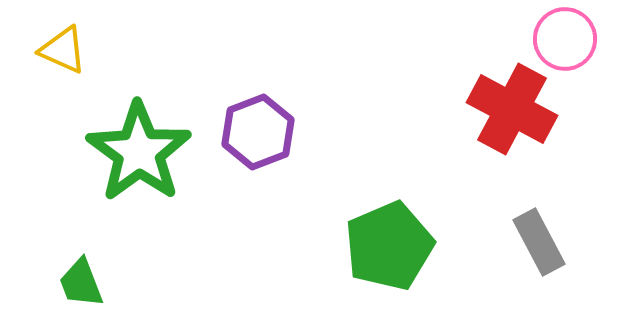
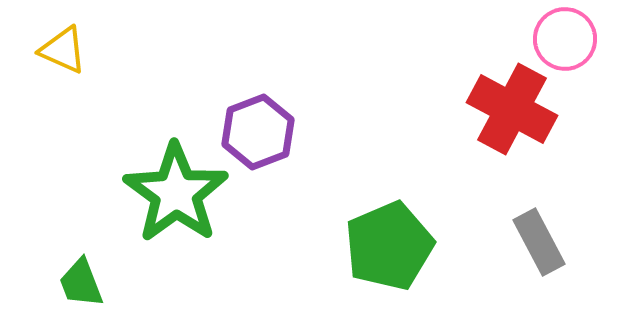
green star: moved 37 px right, 41 px down
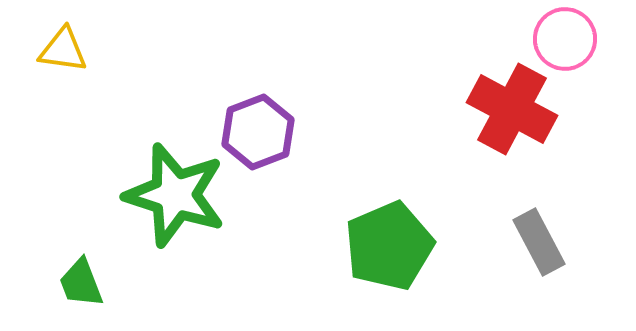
yellow triangle: rotated 16 degrees counterclockwise
green star: moved 1 px left, 2 px down; rotated 18 degrees counterclockwise
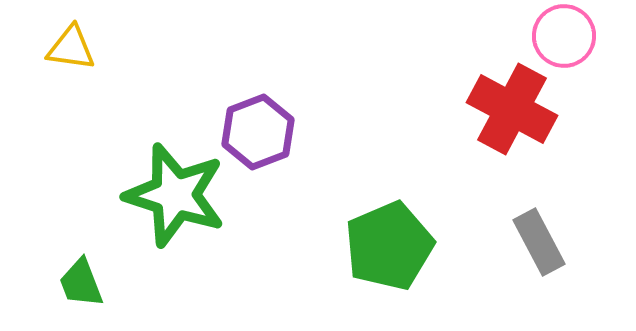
pink circle: moved 1 px left, 3 px up
yellow triangle: moved 8 px right, 2 px up
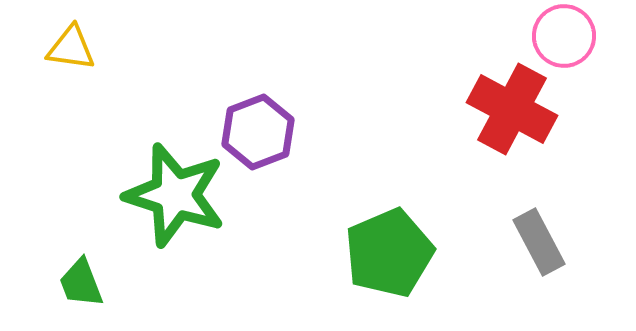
green pentagon: moved 7 px down
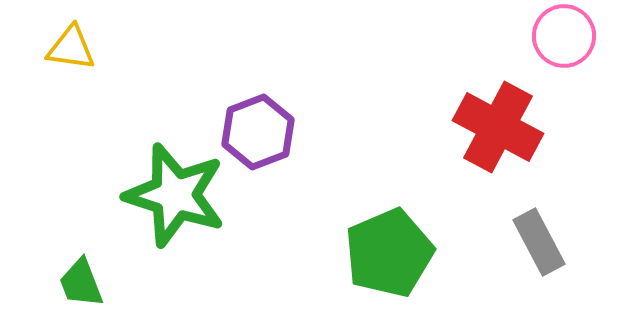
red cross: moved 14 px left, 18 px down
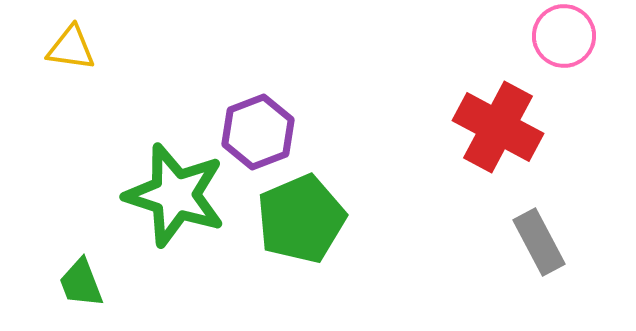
green pentagon: moved 88 px left, 34 px up
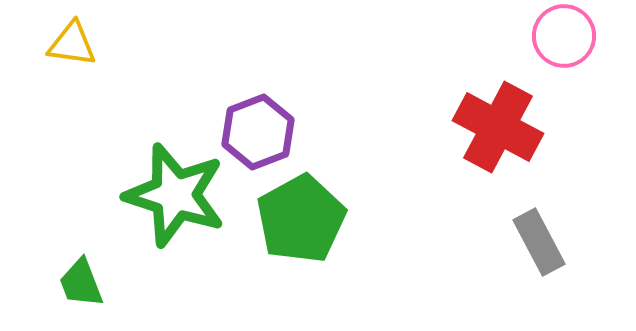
yellow triangle: moved 1 px right, 4 px up
green pentagon: rotated 6 degrees counterclockwise
